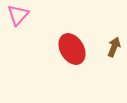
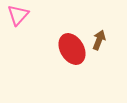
brown arrow: moved 15 px left, 7 px up
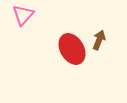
pink triangle: moved 5 px right
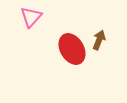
pink triangle: moved 8 px right, 2 px down
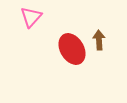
brown arrow: rotated 24 degrees counterclockwise
